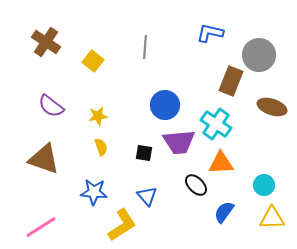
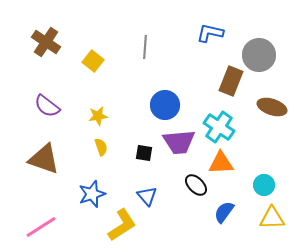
purple semicircle: moved 4 px left
cyan cross: moved 3 px right, 3 px down
blue star: moved 2 px left, 2 px down; rotated 24 degrees counterclockwise
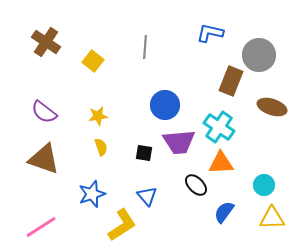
purple semicircle: moved 3 px left, 6 px down
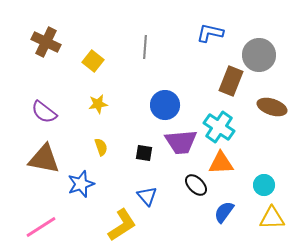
brown cross: rotated 8 degrees counterclockwise
yellow star: moved 12 px up
purple trapezoid: moved 2 px right
brown triangle: rotated 8 degrees counterclockwise
blue star: moved 11 px left, 10 px up
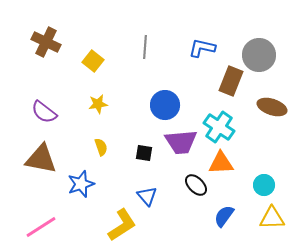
blue L-shape: moved 8 px left, 15 px down
brown triangle: moved 3 px left
blue semicircle: moved 4 px down
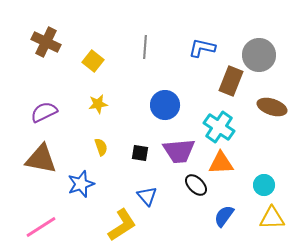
purple semicircle: rotated 116 degrees clockwise
purple trapezoid: moved 2 px left, 9 px down
black square: moved 4 px left
